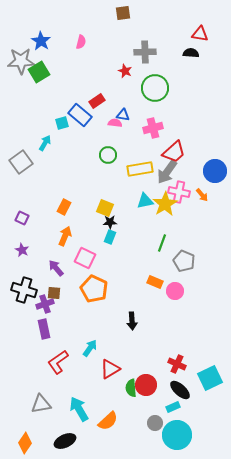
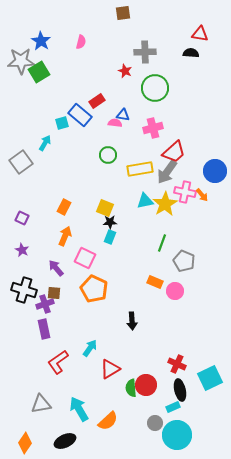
pink cross at (179, 192): moved 6 px right
black ellipse at (180, 390): rotated 35 degrees clockwise
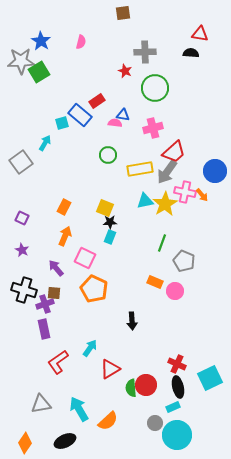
black ellipse at (180, 390): moved 2 px left, 3 px up
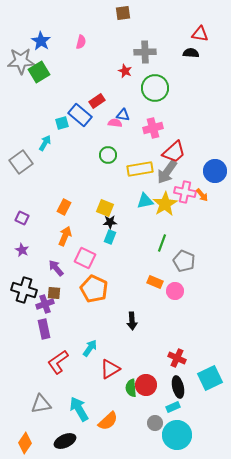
red cross at (177, 364): moved 6 px up
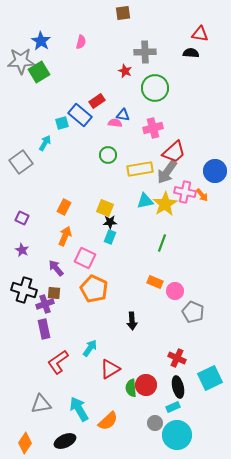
gray pentagon at (184, 261): moved 9 px right, 51 px down
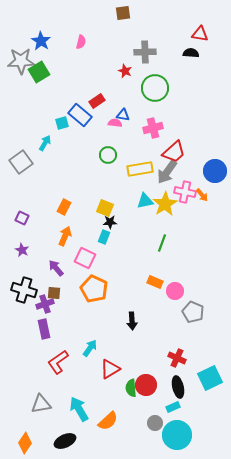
cyan rectangle at (110, 237): moved 6 px left
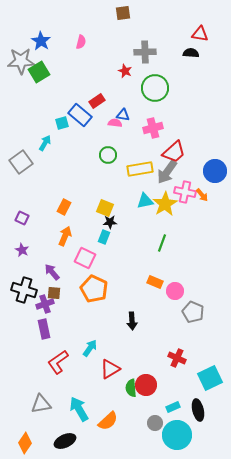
purple arrow at (56, 268): moved 4 px left, 4 px down
black ellipse at (178, 387): moved 20 px right, 23 px down
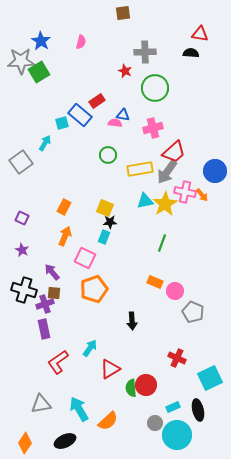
orange pentagon at (94, 289): rotated 28 degrees clockwise
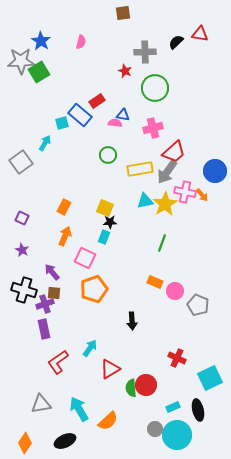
black semicircle at (191, 53): moved 15 px left, 11 px up; rotated 49 degrees counterclockwise
gray pentagon at (193, 312): moved 5 px right, 7 px up
gray circle at (155, 423): moved 6 px down
